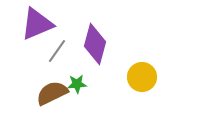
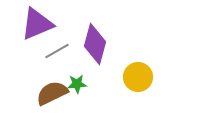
gray line: rotated 25 degrees clockwise
yellow circle: moved 4 px left
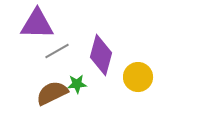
purple triangle: rotated 24 degrees clockwise
purple diamond: moved 6 px right, 11 px down
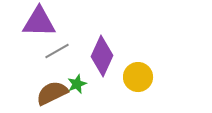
purple triangle: moved 2 px right, 2 px up
purple diamond: moved 1 px right, 1 px down; rotated 9 degrees clockwise
green star: rotated 18 degrees counterclockwise
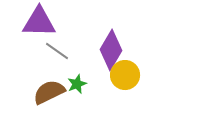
gray line: rotated 65 degrees clockwise
purple diamond: moved 9 px right, 6 px up; rotated 6 degrees clockwise
yellow circle: moved 13 px left, 2 px up
brown semicircle: moved 3 px left, 1 px up
